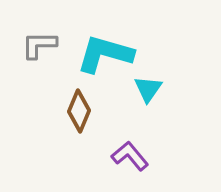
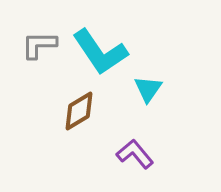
cyan L-shape: moved 5 px left, 2 px up; rotated 140 degrees counterclockwise
brown diamond: rotated 36 degrees clockwise
purple L-shape: moved 5 px right, 2 px up
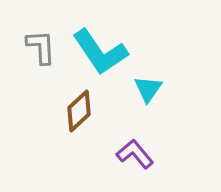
gray L-shape: moved 2 px right, 2 px down; rotated 87 degrees clockwise
brown diamond: rotated 12 degrees counterclockwise
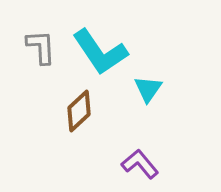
purple L-shape: moved 5 px right, 10 px down
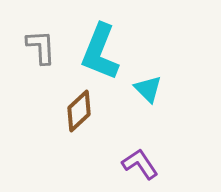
cyan L-shape: rotated 56 degrees clockwise
cyan triangle: rotated 20 degrees counterclockwise
purple L-shape: rotated 6 degrees clockwise
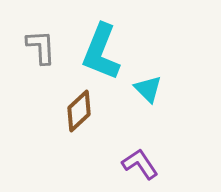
cyan L-shape: moved 1 px right
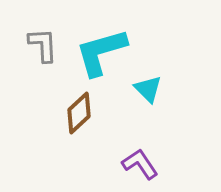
gray L-shape: moved 2 px right, 2 px up
cyan L-shape: rotated 52 degrees clockwise
brown diamond: moved 2 px down
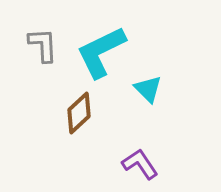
cyan L-shape: rotated 10 degrees counterclockwise
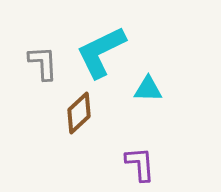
gray L-shape: moved 18 px down
cyan triangle: rotated 44 degrees counterclockwise
purple L-shape: rotated 30 degrees clockwise
